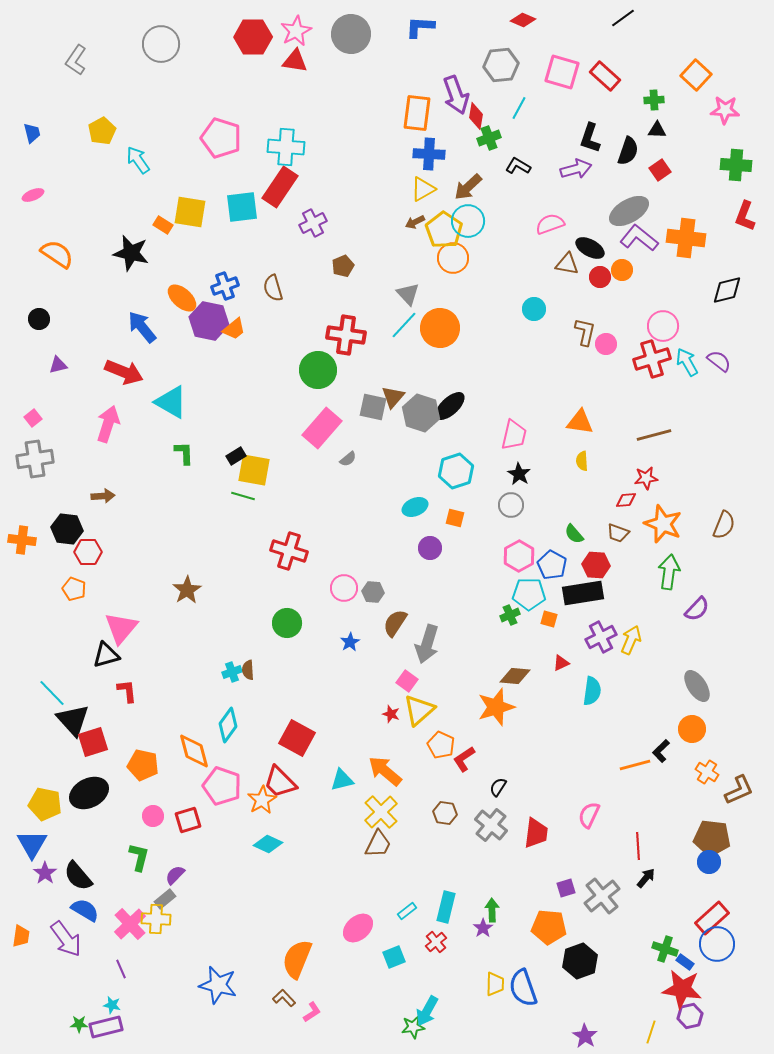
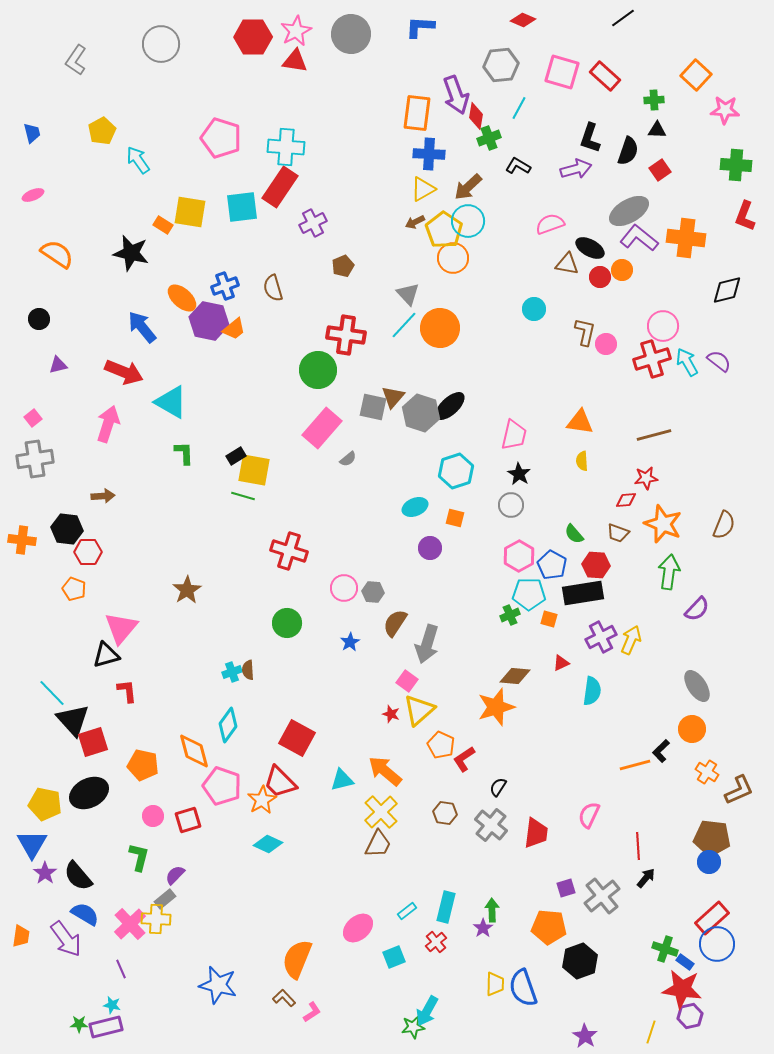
blue semicircle at (85, 910): moved 4 px down
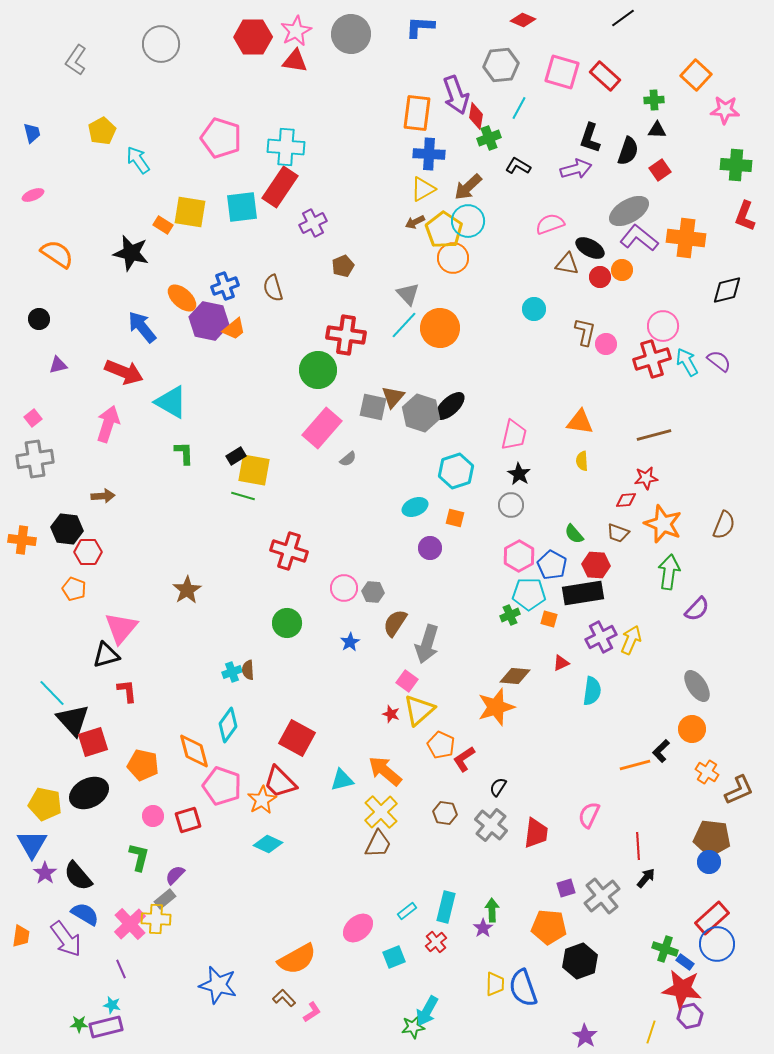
orange semicircle at (297, 959): rotated 141 degrees counterclockwise
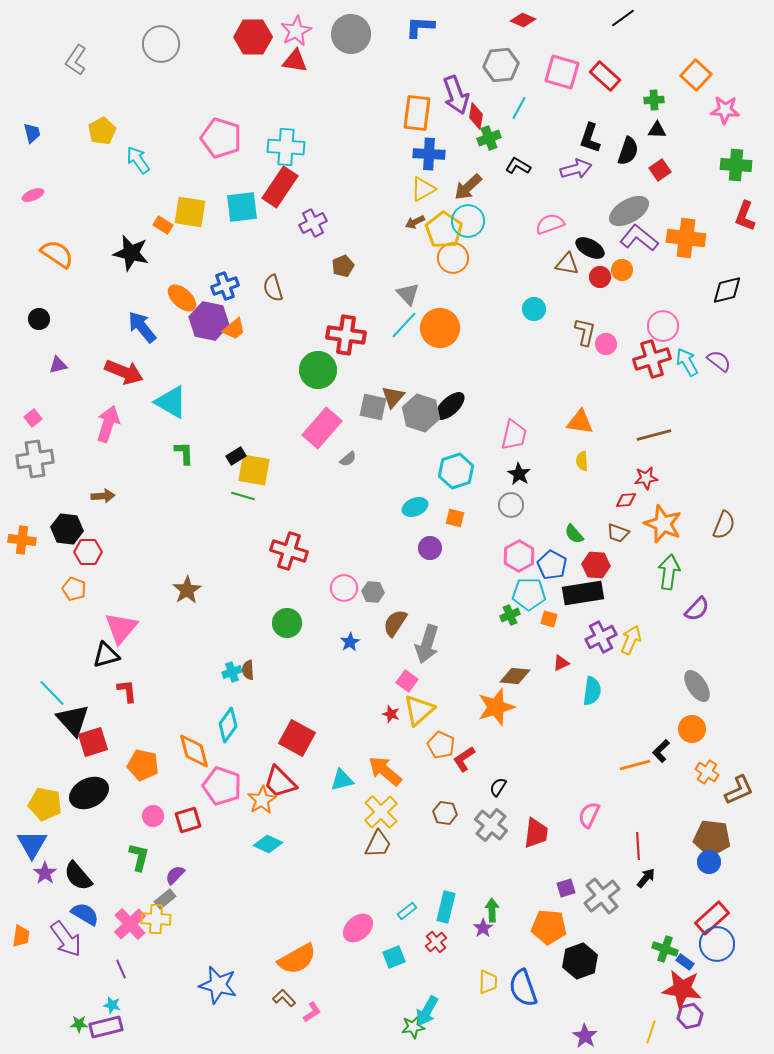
yellow trapezoid at (495, 984): moved 7 px left, 2 px up
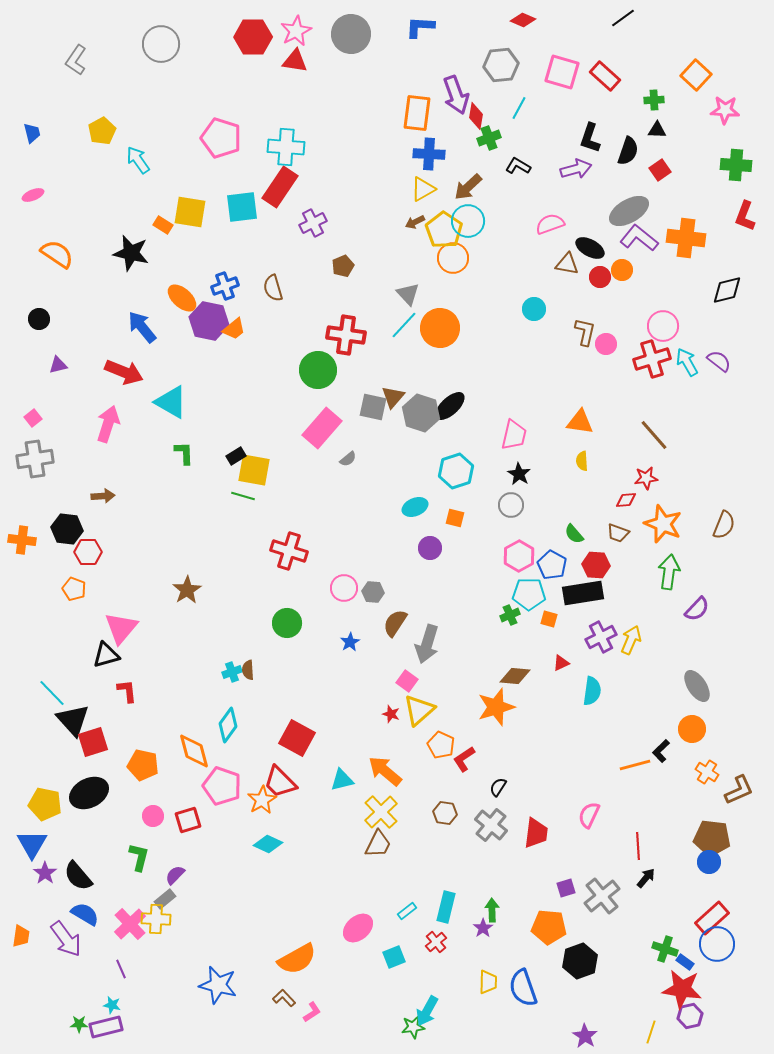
brown line at (654, 435): rotated 64 degrees clockwise
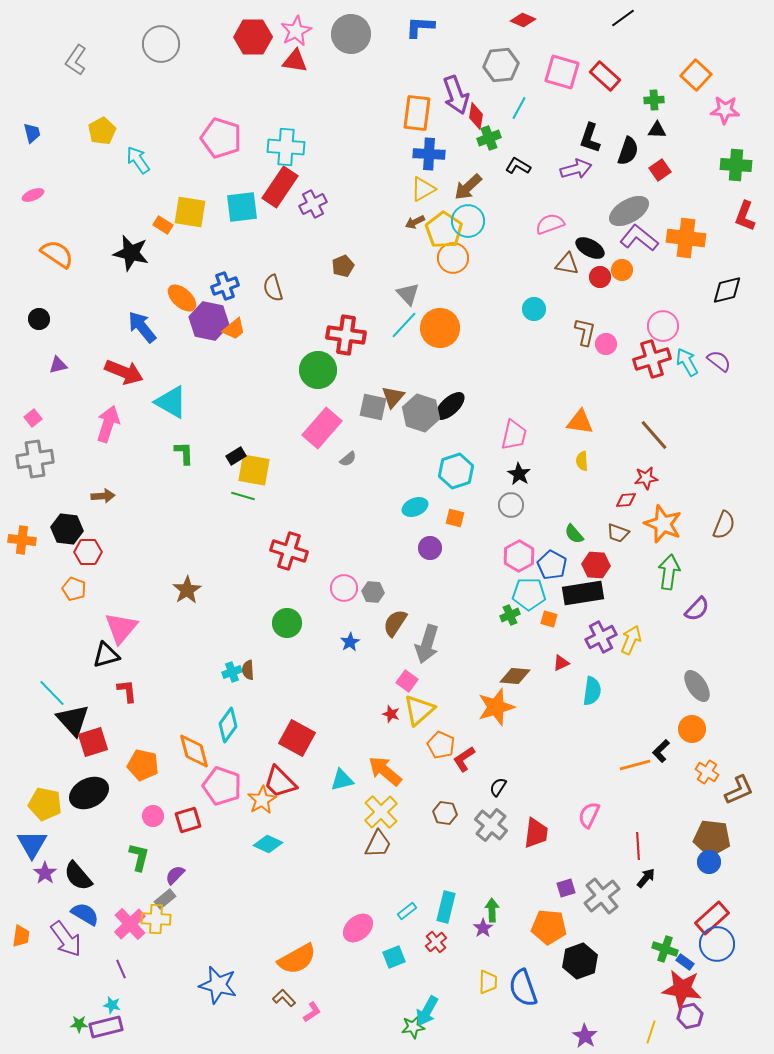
purple cross at (313, 223): moved 19 px up
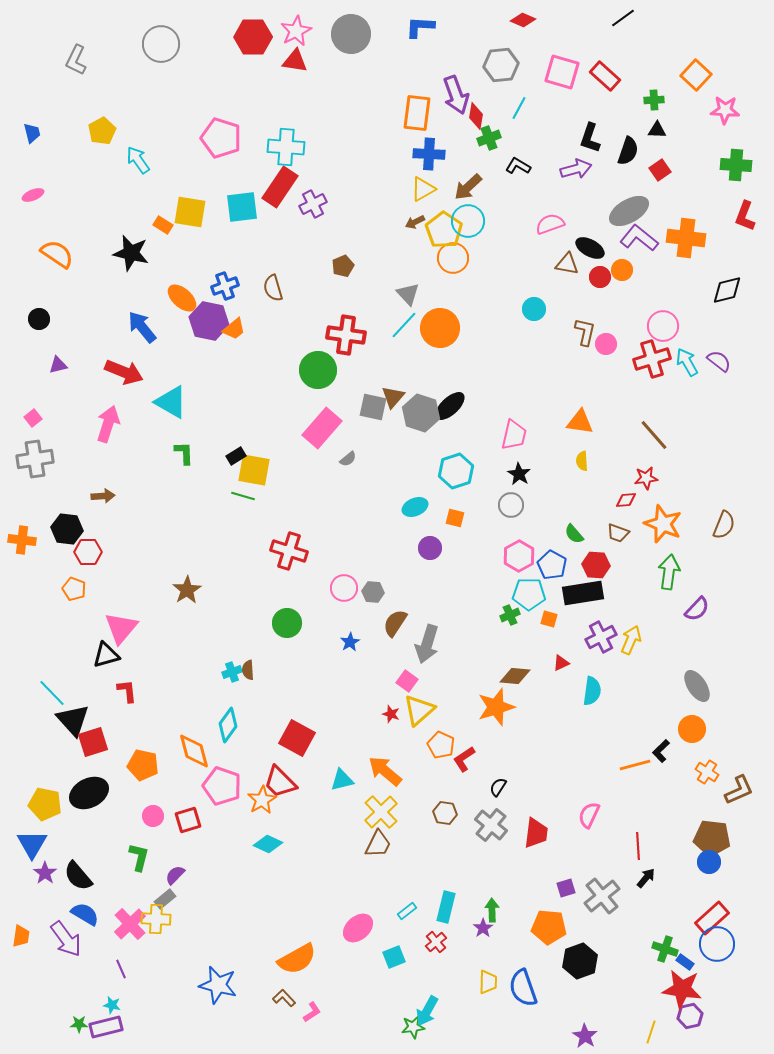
gray L-shape at (76, 60): rotated 8 degrees counterclockwise
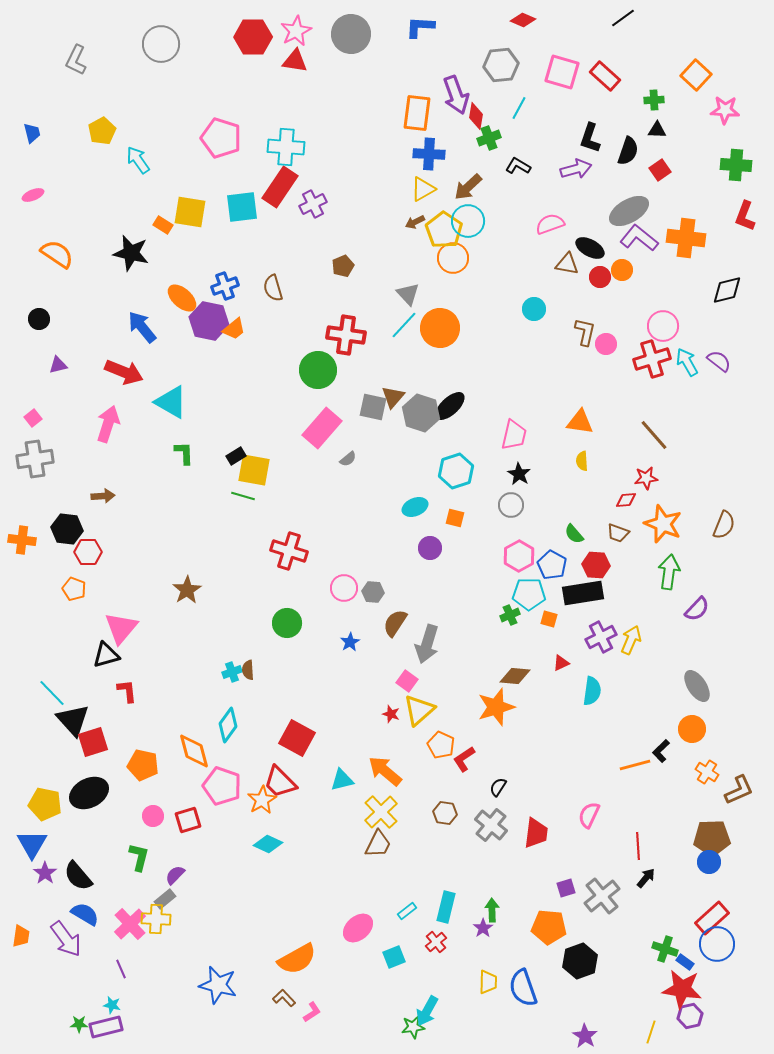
brown pentagon at (712, 838): rotated 9 degrees counterclockwise
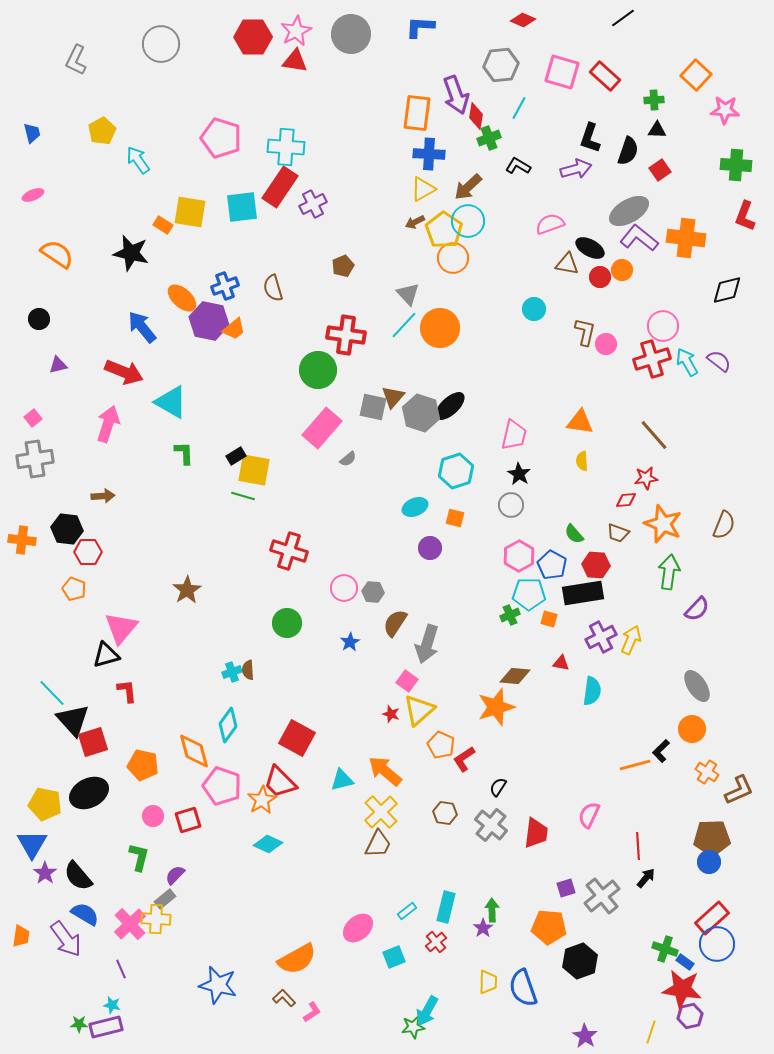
red triangle at (561, 663): rotated 36 degrees clockwise
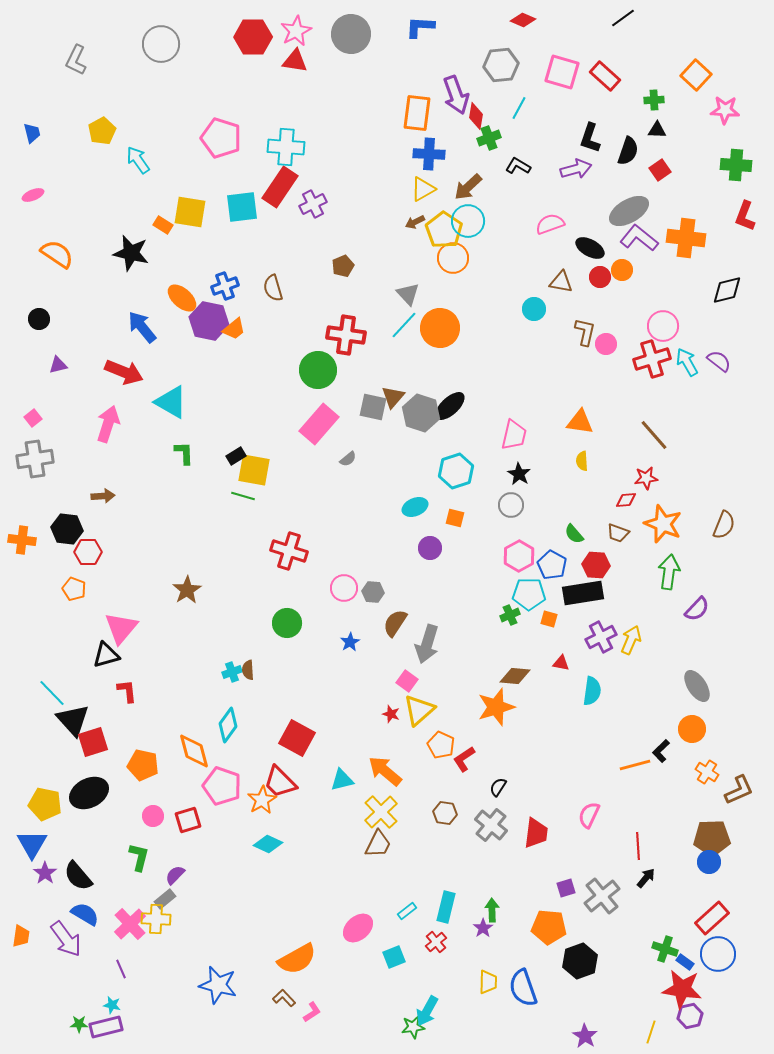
brown triangle at (567, 264): moved 6 px left, 18 px down
pink rectangle at (322, 428): moved 3 px left, 4 px up
blue circle at (717, 944): moved 1 px right, 10 px down
